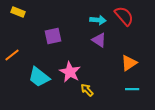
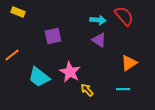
cyan line: moved 9 px left
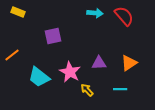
cyan arrow: moved 3 px left, 7 px up
purple triangle: moved 23 px down; rotated 35 degrees counterclockwise
cyan line: moved 3 px left
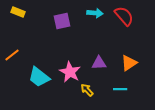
purple square: moved 9 px right, 15 px up
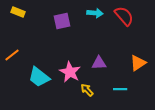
orange triangle: moved 9 px right
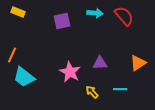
orange line: rotated 28 degrees counterclockwise
purple triangle: moved 1 px right
cyan trapezoid: moved 15 px left
yellow arrow: moved 5 px right, 2 px down
